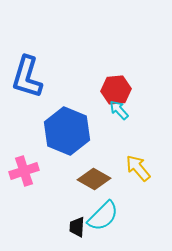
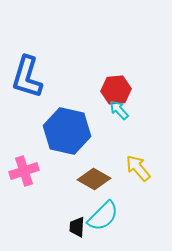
blue hexagon: rotated 9 degrees counterclockwise
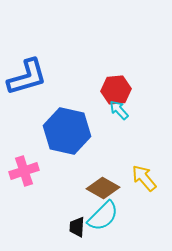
blue L-shape: rotated 123 degrees counterclockwise
yellow arrow: moved 6 px right, 10 px down
brown diamond: moved 9 px right, 9 px down
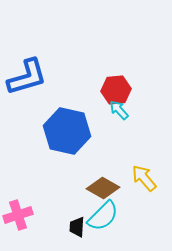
pink cross: moved 6 px left, 44 px down
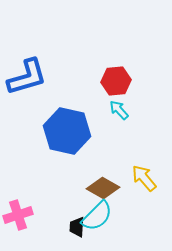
red hexagon: moved 9 px up
cyan semicircle: moved 6 px left
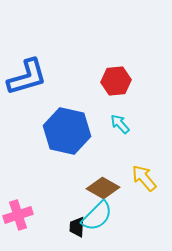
cyan arrow: moved 1 px right, 14 px down
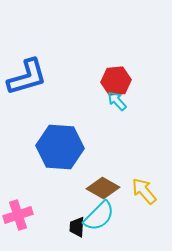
cyan arrow: moved 3 px left, 23 px up
blue hexagon: moved 7 px left, 16 px down; rotated 9 degrees counterclockwise
yellow arrow: moved 13 px down
cyan semicircle: moved 2 px right
